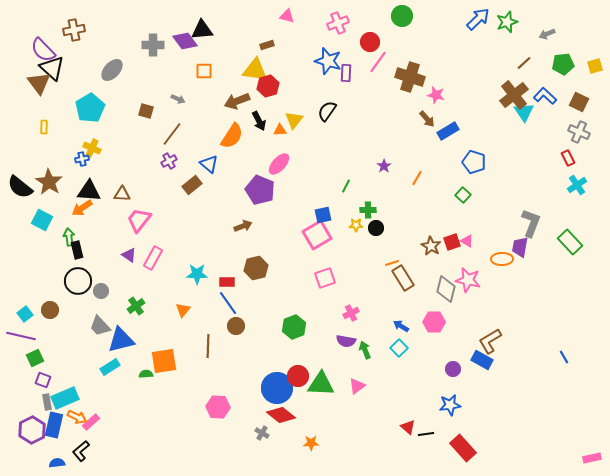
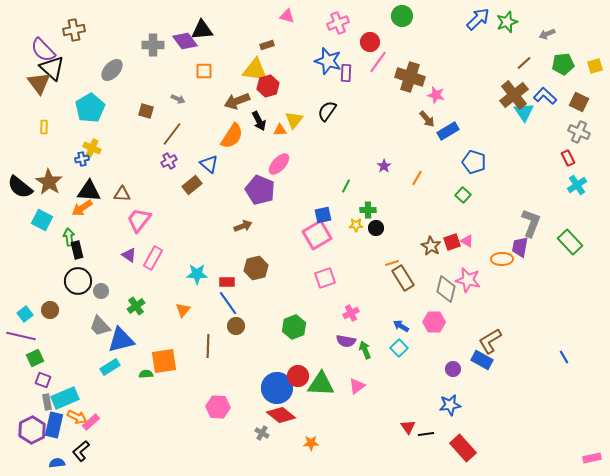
red triangle at (408, 427): rotated 14 degrees clockwise
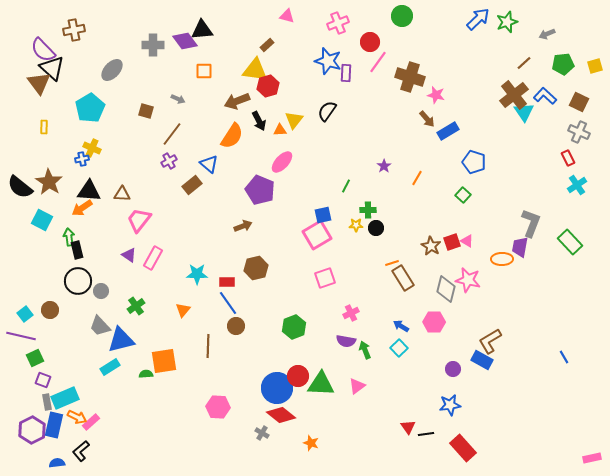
brown rectangle at (267, 45): rotated 24 degrees counterclockwise
pink ellipse at (279, 164): moved 3 px right, 2 px up
orange star at (311, 443): rotated 21 degrees clockwise
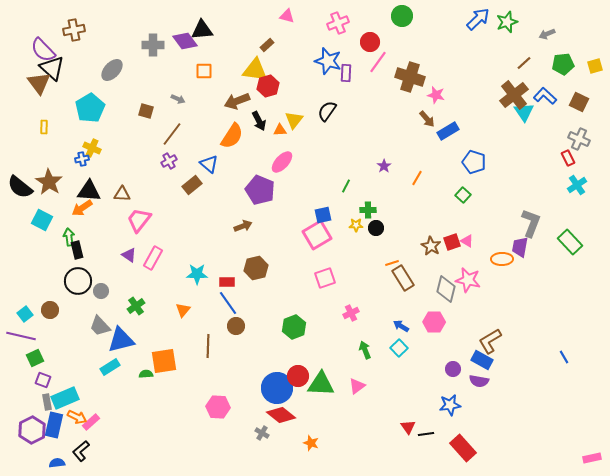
gray cross at (579, 132): moved 7 px down
purple semicircle at (346, 341): moved 133 px right, 40 px down
